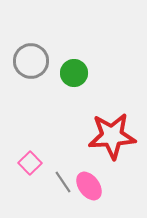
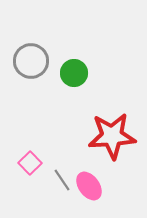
gray line: moved 1 px left, 2 px up
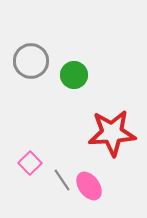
green circle: moved 2 px down
red star: moved 3 px up
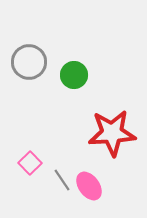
gray circle: moved 2 px left, 1 px down
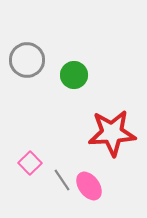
gray circle: moved 2 px left, 2 px up
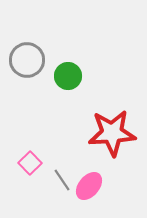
green circle: moved 6 px left, 1 px down
pink ellipse: rotated 76 degrees clockwise
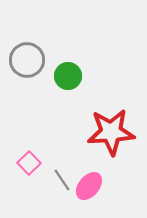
red star: moved 1 px left, 1 px up
pink square: moved 1 px left
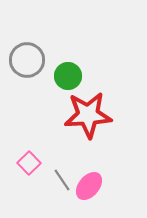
red star: moved 23 px left, 17 px up
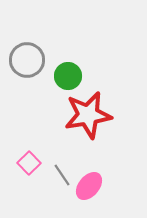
red star: rotated 6 degrees counterclockwise
gray line: moved 5 px up
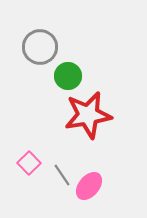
gray circle: moved 13 px right, 13 px up
